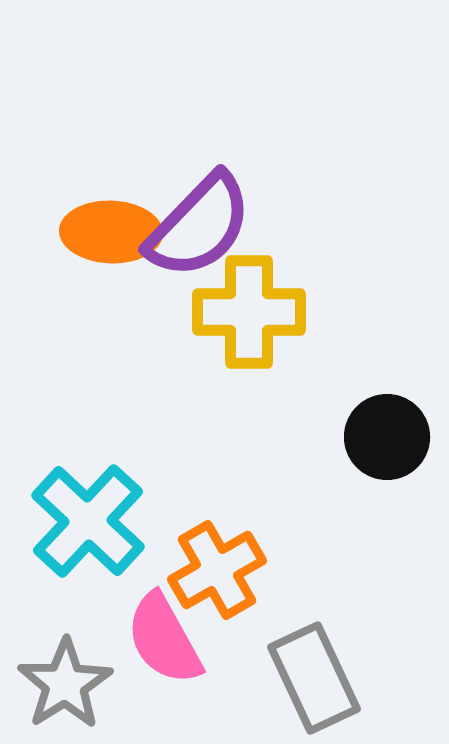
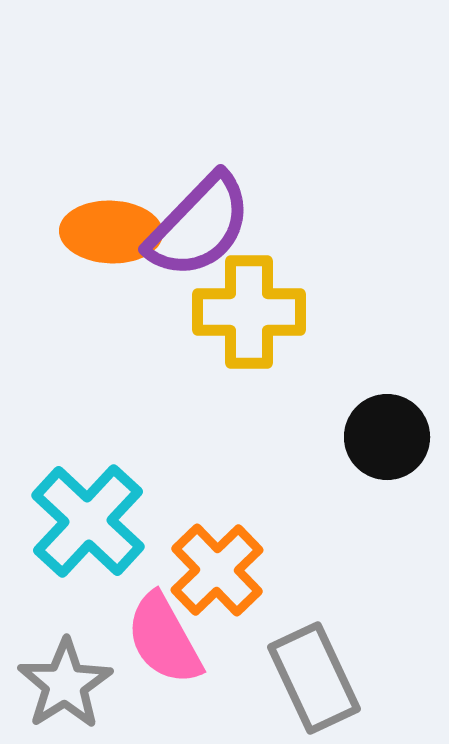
orange cross: rotated 14 degrees counterclockwise
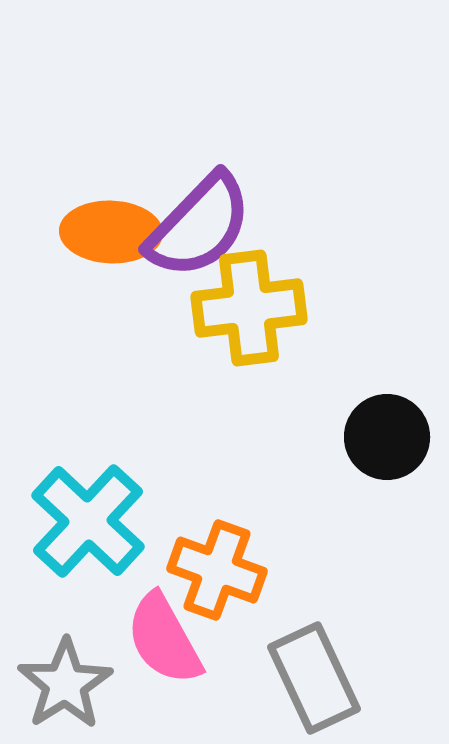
yellow cross: moved 4 px up; rotated 7 degrees counterclockwise
orange cross: rotated 26 degrees counterclockwise
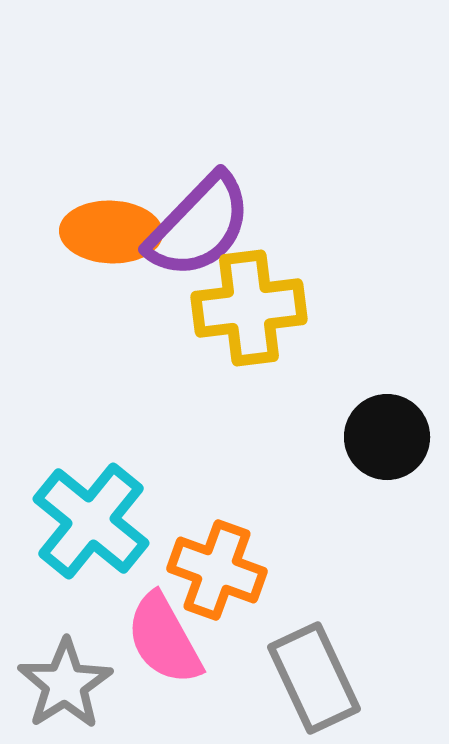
cyan cross: moved 3 px right; rotated 4 degrees counterclockwise
